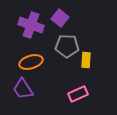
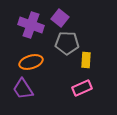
gray pentagon: moved 3 px up
pink rectangle: moved 4 px right, 6 px up
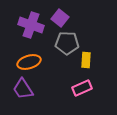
orange ellipse: moved 2 px left
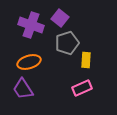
gray pentagon: rotated 20 degrees counterclockwise
